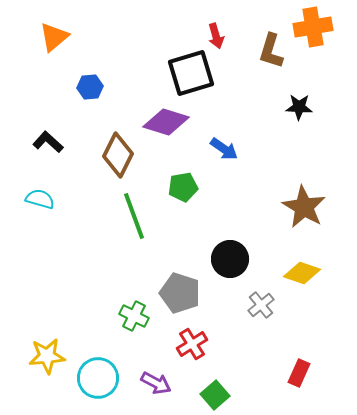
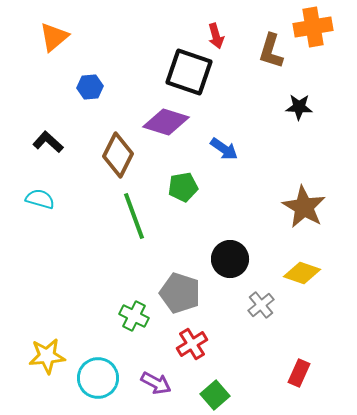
black square: moved 2 px left, 1 px up; rotated 36 degrees clockwise
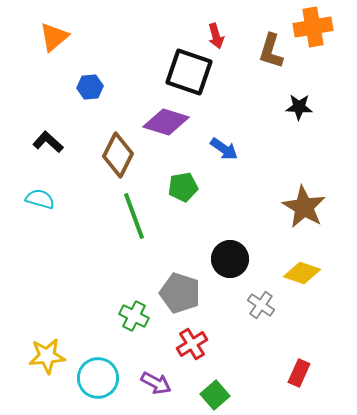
gray cross: rotated 16 degrees counterclockwise
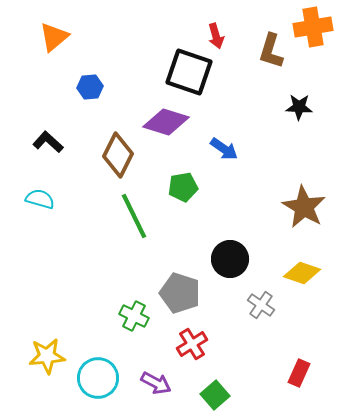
green line: rotated 6 degrees counterclockwise
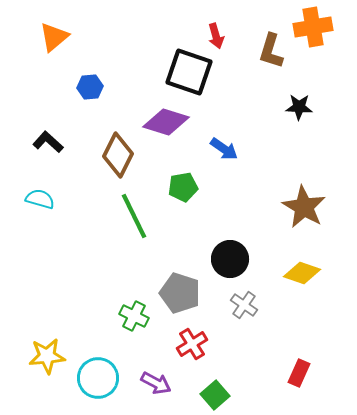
gray cross: moved 17 px left
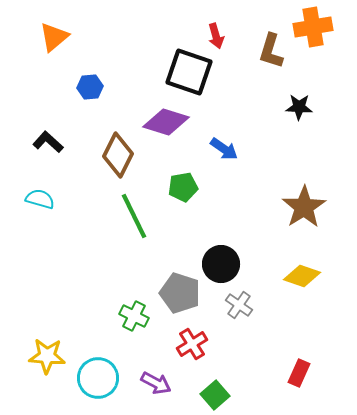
brown star: rotated 9 degrees clockwise
black circle: moved 9 px left, 5 px down
yellow diamond: moved 3 px down
gray cross: moved 5 px left
yellow star: rotated 9 degrees clockwise
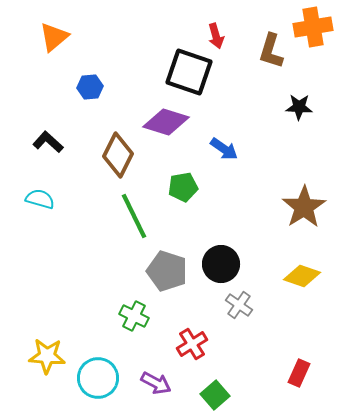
gray pentagon: moved 13 px left, 22 px up
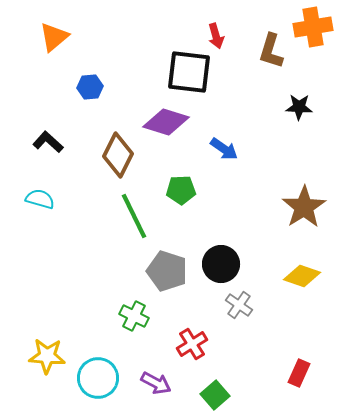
black square: rotated 12 degrees counterclockwise
green pentagon: moved 2 px left, 3 px down; rotated 8 degrees clockwise
